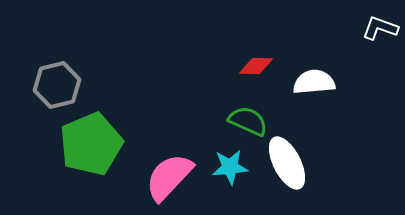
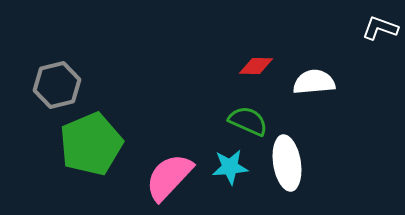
white ellipse: rotated 18 degrees clockwise
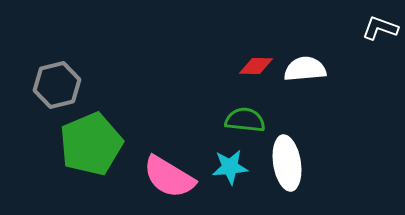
white semicircle: moved 9 px left, 13 px up
green semicircle: moved 3 px left, 1 px up; rotated 18 degrees counterclockwise
pink semicircle: rotated 102 degrees counterclockwise
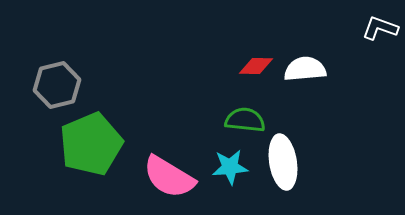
white ellipse: moved 4 px left, 1 px up
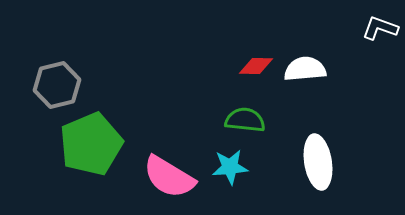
white ellipse: moved 35 px right
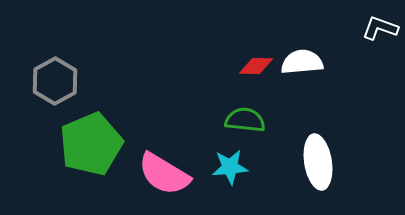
white semicircle: moved 3 px left, 7 px up
gray hexagon: moved 2 px left, 4 px up; rotated 15 degrees counterclockwise
pink semicircle: moved 5 px left, 3 px up
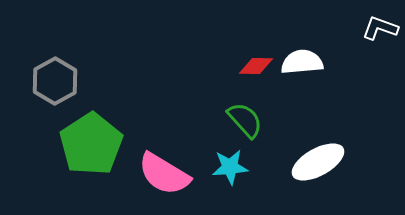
green semicircle: rotated 42 degrees clockwise
green pentagon: rotated 10 degrees counterclockwise
white ellipse: rotated 70 degrees clockwise
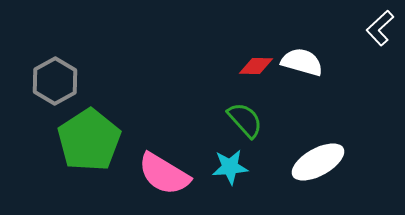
white L-shape: rotated 63 degrees counterclockwise
white semicircle: rotated 21 degrees clockwise
green pentagon: moved 2 px left, 4 px up
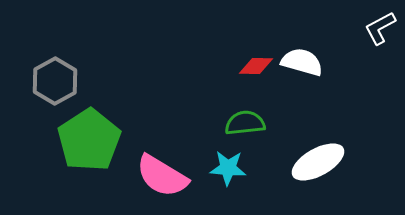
white L-shape: rotated 15 degrees clockwise
green semicircle: moved 3 px down; rotated 54 degrees counterclockwise
cyan star: moved 2 px left, 1 px down; rotated 9 degrees clockwise
pink semicircle: moved 2 px left, 2 px down
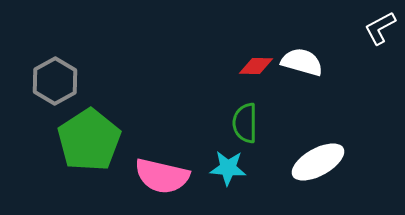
green semicircle: rotated 84 degrees counterclockwise
pink semicircle: rotated 18 degrees counterclockwise
